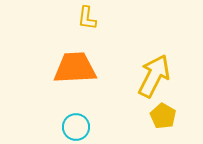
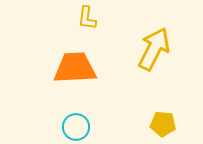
yellow arrow: moved 27 px up
yellow pentagon: moved 8 px down; rotated 25 degrees counterclockwise
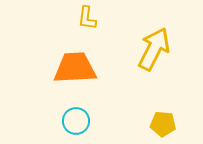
cyan circle: moved 6 px up
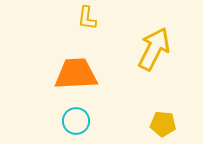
orange trapezoid: moved 1 px right, 6 px down
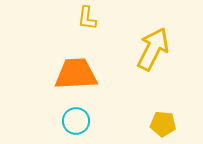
yellow arrow: moved 1 px left
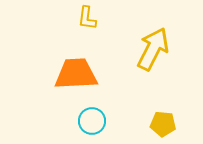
cyan circle: moved 16 px right
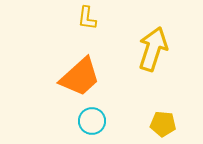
yellow arrow: rotated 9 degrees counterclockwise
orange trapezoid: moved 4 px right, 3 px down; rotated 141 degrees clockwise
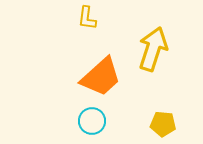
orange trapezoid: moved 21 px right
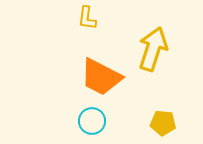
orange trapezoid: rotated 69 degrees clockwise
yellow pentagon: moved 1 px up
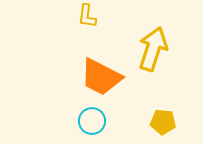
yellow L-shape: moved 2 px up
yellow pentagon: moved 1 px up
